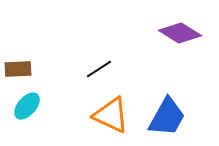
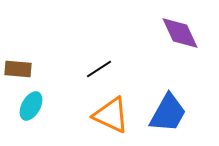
purple diamond: rotated 33 degrees clockwise
brown rectangle: rotated 8 degrees clockwise
cyan ellipse: moved 4 px right; rotated 12 degrees counterclockwise
blue trapezoid: moved 1 px right, 4 px up
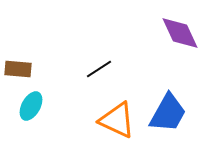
orange triangle: moved 6 px right, 5 px down
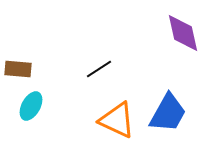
purple diamond: moved 3 px right; rotated 12 degrees clockwise
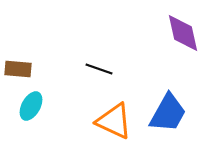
black line: rotated 52 degrees clockwise
orange triangle: moved 3 px left, 1 px down
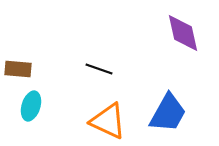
cyan ellipse: rotated 12 degrees counterclockwise
orange triangle: moved 6 px left
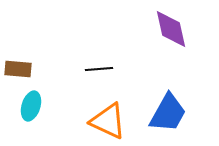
purple diamond: moved 12 px left, 4 px up
black line: rotated 24 degrees counterclockwise
